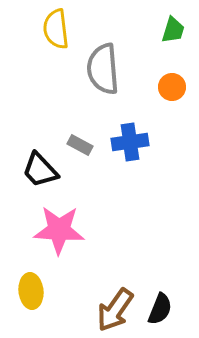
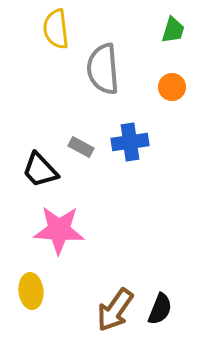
gray rectangle: moved 1 px right, 2 px down
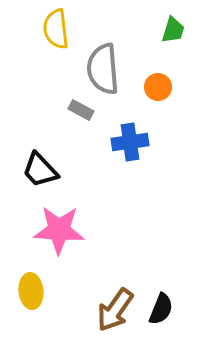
orange circle: moved 14 px left
gray rectangle: moved 37 px up
black semicircle: moved 1 px right
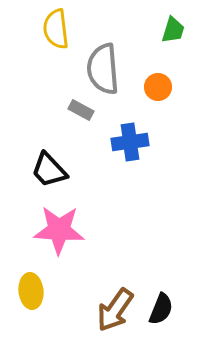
black trapezoid: moved 9 px right
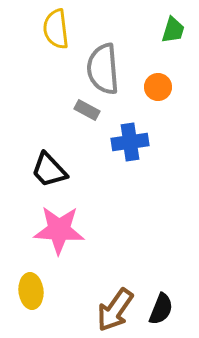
gray rectangle: moved 6 px right
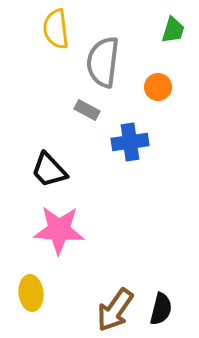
gray semicircle: moved 7 px up; rotated 12 degrees clockwise
yellow ellipse: moved 2 px down
black semicircle: rotated 8 degrees counterclockwise
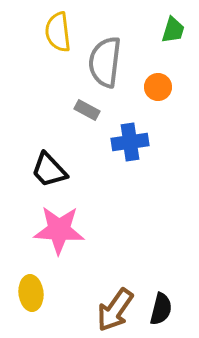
yellow semicircle: moved 2 px right, 3 px down
gray semicircle: moved 2 px right
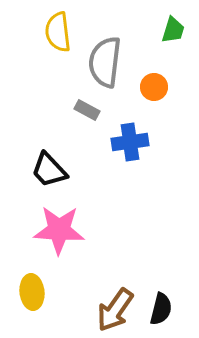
orange circle: moved 4 px left
yellow ellipse: moved 1 px right, 1 px up
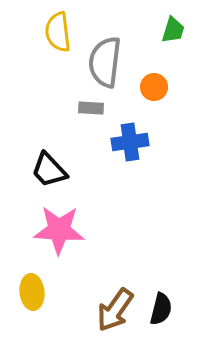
gray rectangle: moved 4 px right, 2 px up; rotated 25 degrees counterclockwise
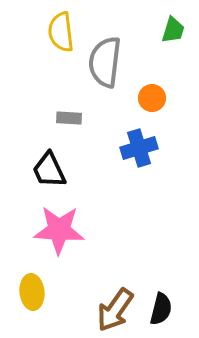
yellow semicircle: moved 3 px right
orange circle: moved 2 px left, 11 px down
gray rectangle: moved 22 px left, 10 px down
blue cross: moved 9 px right, 6 px down; rotated 9 degrees counterclockwise
black trapezoid: rotated 18 degrees clockwise
